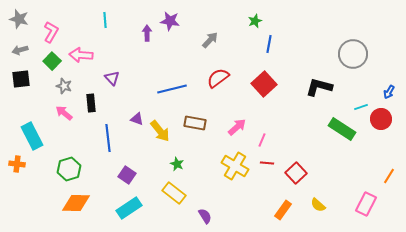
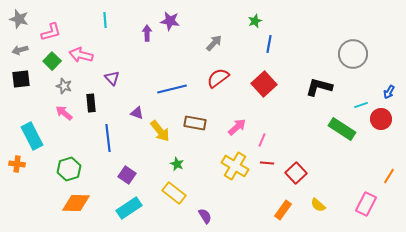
pink L-shape at (51, 32): rotated 45 degrees clockwise
gray arrow at (210, 40): moved 4 px right, 3 px down
pink arrow at (81, 55): rotated 10 degrees clockwise
cyan line at (361, 107): moved 2 px up
purple triangle at (137, 119): moved 6 px up
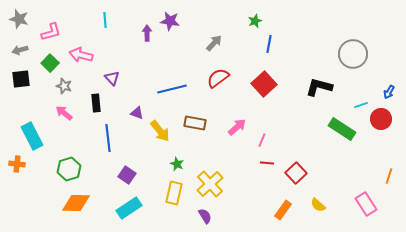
green square at (52, 61): moved 2 px left, 2 px down
black rectangle at (91, 103): moved 5 px right
yellow cross at (235, 166): moved 25 px left, 18 px down; rotated 16 degrees clockwise
orange line at (389, 176): rotated 14 degrees counterclockwise
yellow rectangle at (174, 193): rotated 65 degrees clockwise
pink rectangle at (366, 204): rotated 60 degrees counterclockwise
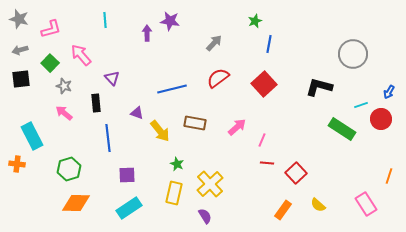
pink L-shape at (51, 32): moved 3 px up
pink arrow at (81, 55): rotated 35 degrees clockwise
purple square at (127, 175): rotated 36 degrees counterclockwise
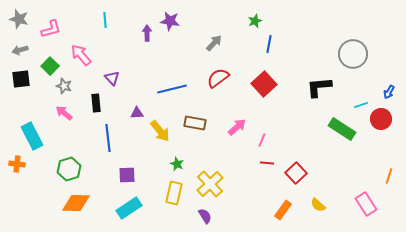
green square at (50, 63): moved 3 px down
black L-shape at (319, 87): rotated 20 degrees counterclockwise
purple triangle at (137, 113): rotated 24 degrees counterclockwise
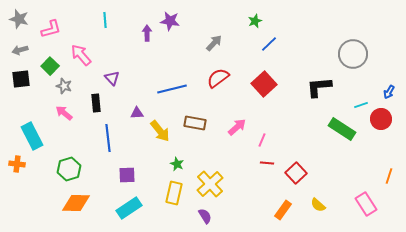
blue line at (269, 44): rotated 36 degrees clockwise
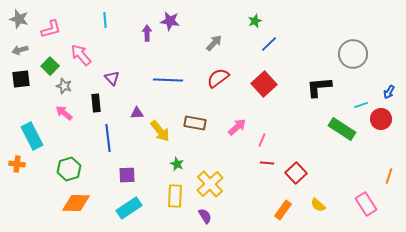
blue line at (172, 89): moved 4 px left, 9 px up; rotated 16 degrees clockwise
yellow rectangle at (174, 193): moved 1 px right, 3 px down; rotated 10 degrees counterclockwise
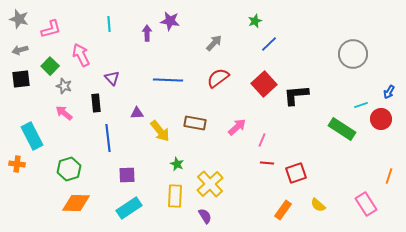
cyan line at (105, 20): moved 4 px right, 4 px down
pink arrow at (81, 55): rotated 15 degrees clockwise
black L-shape at (319, 87): moved 23 px left, 8 px down
red square at (296, 173): rotated 25 degrees clockwise
